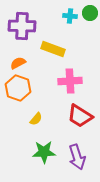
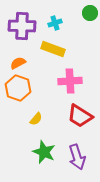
cyan cross: moved 15 px left, 7 px down; rotated 24 degrees counterclockwise
green star: rotated 25 degrees clockwise
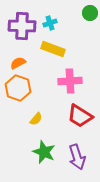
cyan cross: moved 5 px left
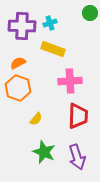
red trapezoid: moved 2 px left; rotated 120 degrees counterclockwise
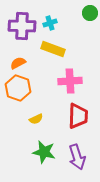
yellow semicircle: rotated 24 degrees clockwise
green star: rotated 10 degrees counterclockwise
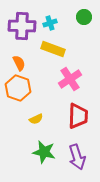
green circle: moved 6 px left, 4 px down
orange semicircle: moved 1 px right; rotated 91 degrees clockwise
pink cross: moved 2 px up; rotated 30 degrees counterclockwise
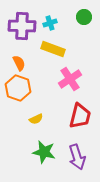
red trapezoid: moved 2 px right; rotated 12 degrees clockwise
